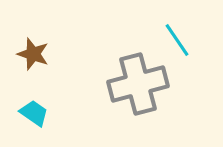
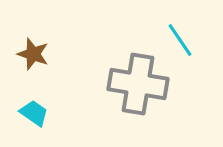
cyan line: moved 3 px right
gray cross: rotated 24 degrees clockwise
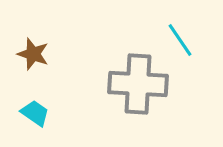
gray cross: rotated 6 degrees counterclockwise
cyan trapezoid: moved 1 px right
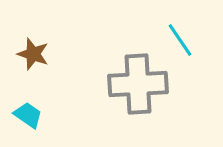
gray cross: rotated 6 degrees counterclockwise
cyan trapezoid: moved 7 px left, 2 px down
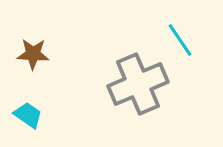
brown star: rotated 16 degrees counterclockwise
gray cross: rotated 20 degrees counterclockwise
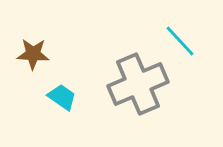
cyan line: moved 1 px down; rotated 9 degrees counterclockwise
cyan trapezoid: moved 34 px right, 18 px up
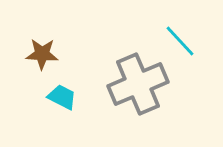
brown star: moved 9 px right
cyan trapezoid: rotated 8 degrees counterclockwise
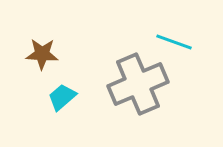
cyan line: moved 6 px left, 1 px down; rotated 27 degrees counterclockwise
cyan trapezoid: rotated 68 degrees counterclockwise
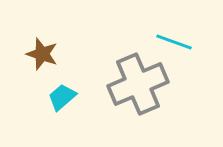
brown star: rotated 16 degrees clockwise
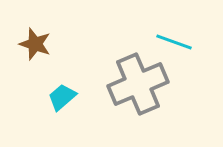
brown star: moved 7 px left, 10 px up
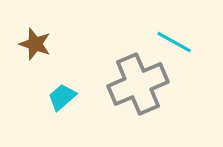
cyan line: rotated 9 degrees clockwise
